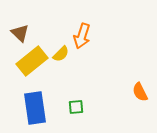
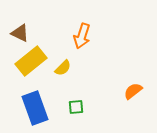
brown triangle: rotated 18 degrees counterclockwise
yellow semicircle: moved 2 px right, 14 px down
yellow rectangle: moved 1 px left
orange semicircle: moved 7 px left, 1 px up; rotated 78 degrees clockwise
blue rectangle: rotated 12 degrees counterclockwise
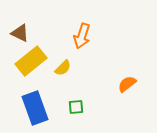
orange semicircle: moved 6 px left, 7 px up
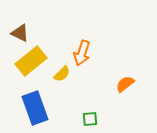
orange arrow: moved 17 px down
yellow semicircle: moved 1 px left, 6 px down
orange semicircle: moved 2 px left
green square: moved 14 px right, 12 px down
